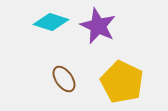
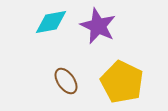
cyan diamond: rotated 28 degrees counterclockwise
brown ellipse: moved 2 px right, 2 px down
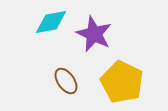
purple star: moved 4 px left, 8 px down
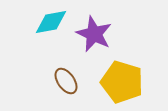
yellow pentagon: rotated 9 degrees counterclockwise
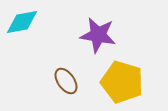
cyan diamond: moved 29 px left
purple star: moved 4 px right, 1 px down; rotated 15 degrees counterclockwise
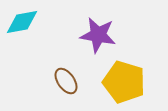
yellow pentagon: moved 2 px right
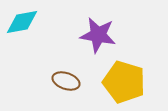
brown ellipse: rotated 36 degrees counterclockwise
